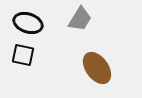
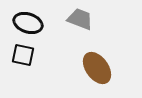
gray trapezoid: rotated 100 degrees counterclockwise
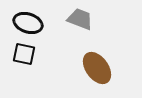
black square: moved 1 px right, 1 px up
